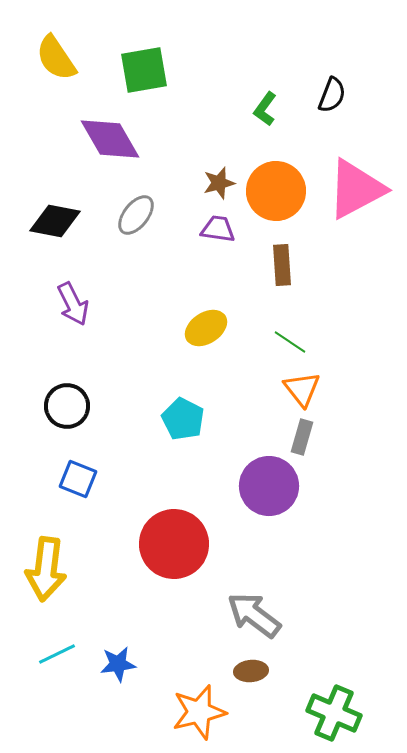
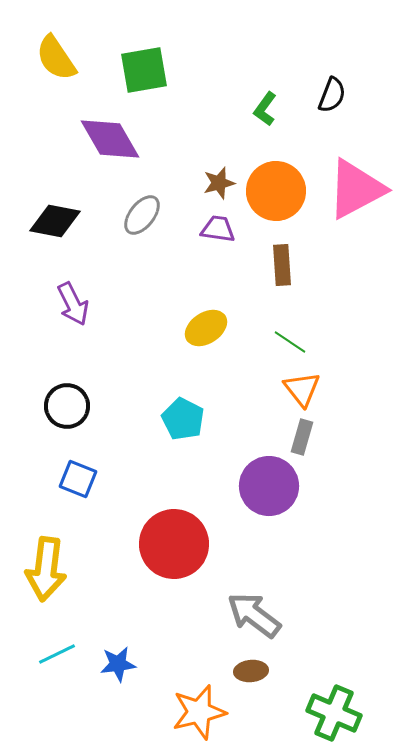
gray ellipse: moved 6 px right
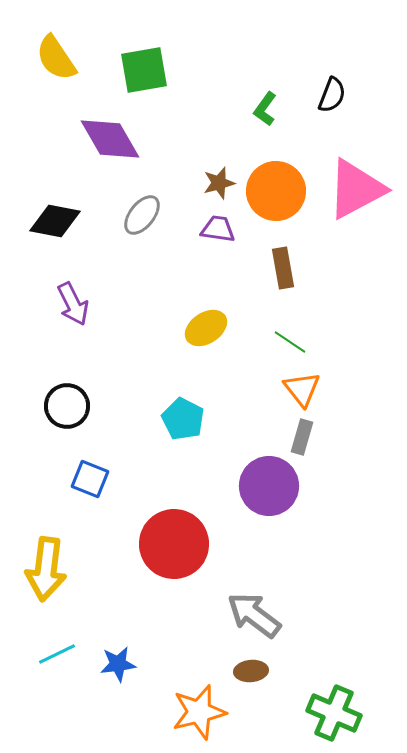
brown rectangle: moved 1 px right, 3 px down; rotated 6 degrees counterclockwise
blue square: moved 12 px right
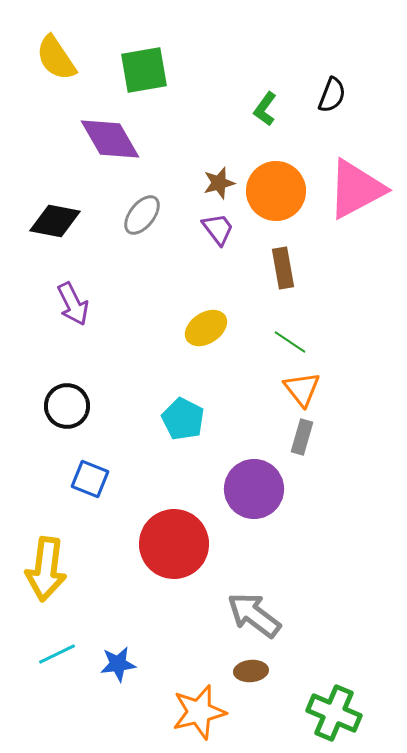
purple trapezoid: rotated 45 degrees clockwise
purple circle: moved 15 px left, 3 px down
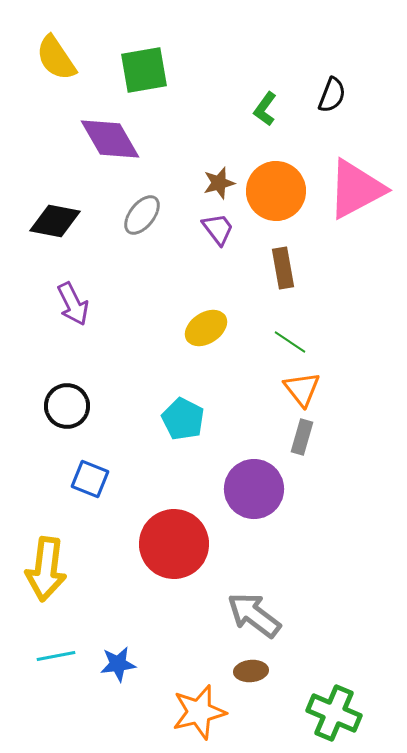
cyan line: moved 1 px left, 2 px down; rotated 15 degrees clockwise
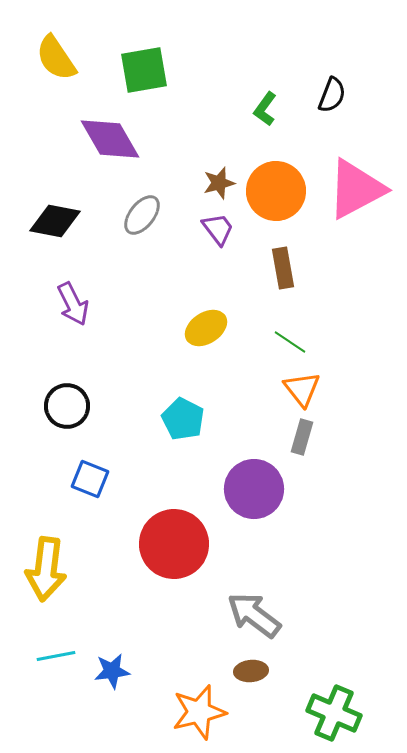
blue star: moved 6 px left, 7 px down
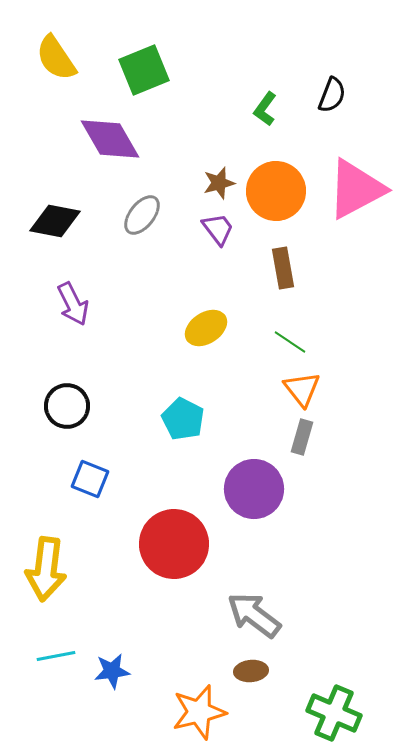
green square: rotated 12 degrees counterclockwise
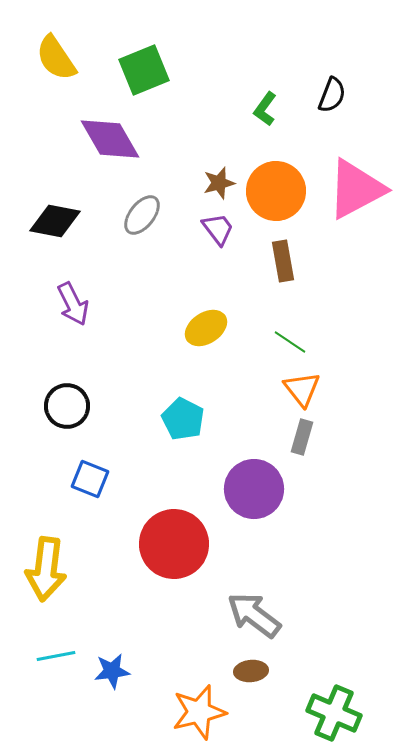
brown rectangle: moved 7 px up
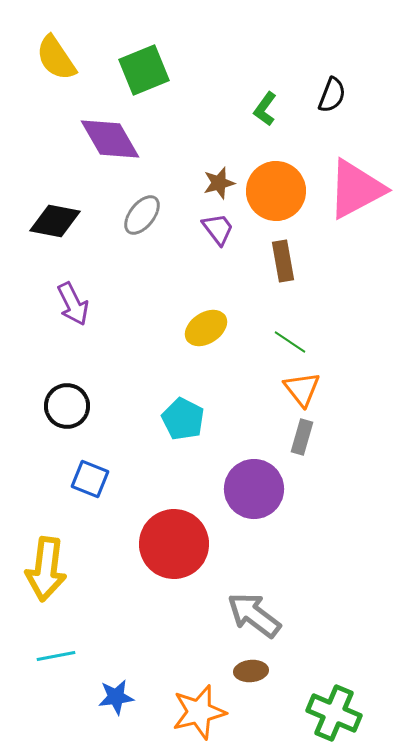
blue star: moved 4 px right, 26 px down
